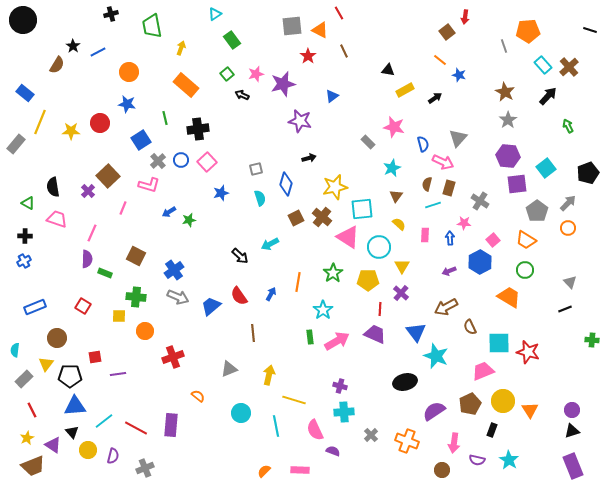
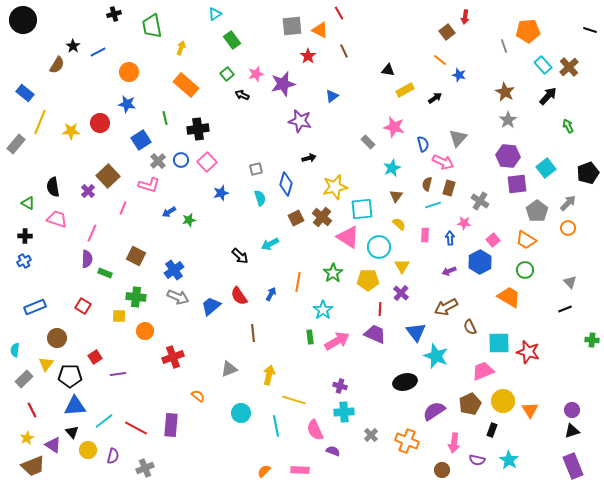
black cross at (111, 14): moved 3 px right
red square at (95, 357): rotated 24 degrees counterclockwise
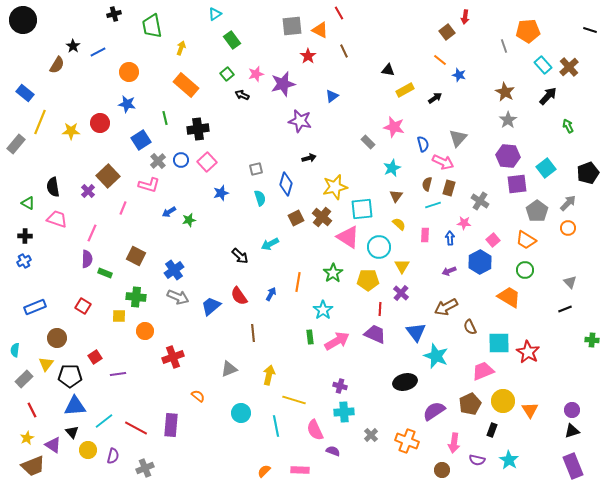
red star at (528, 352): rotated 15 degrees clockwise
